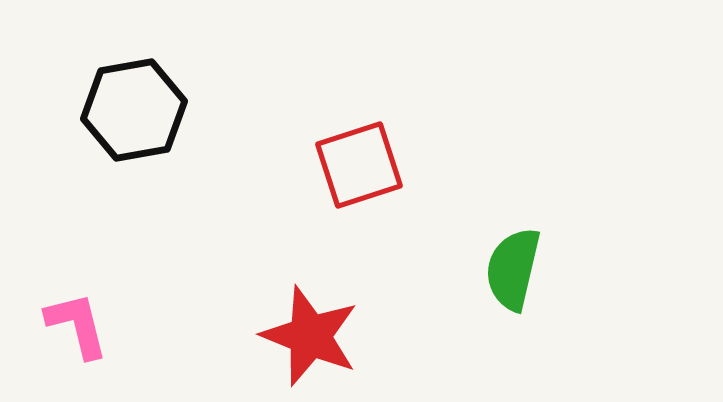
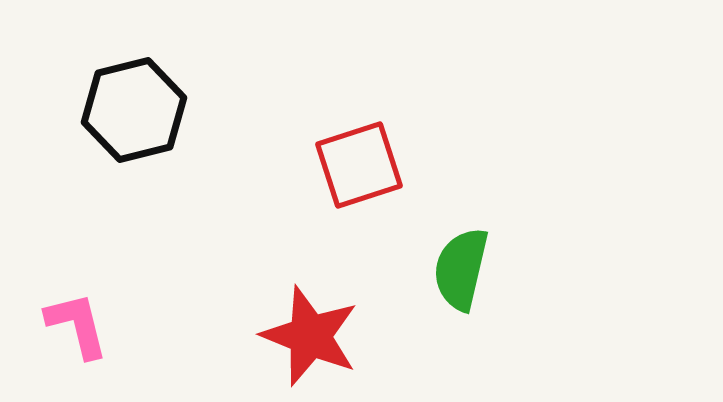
black hexagon: rotated 4 degrees counterclockwise
green semicircle: moved 52 px left
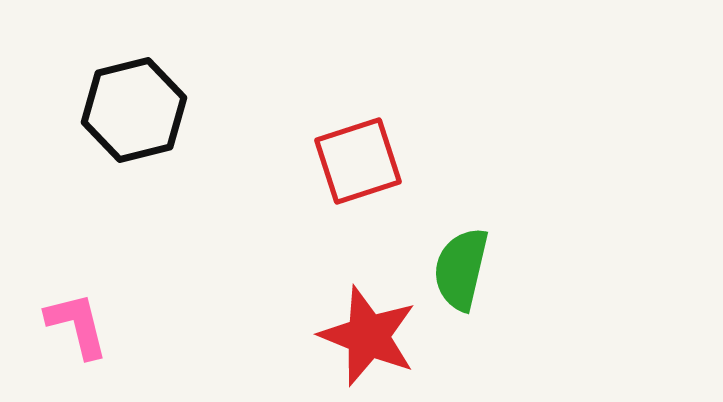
red square: moved 1 px left, 4 px up
red star: moved 58 px right
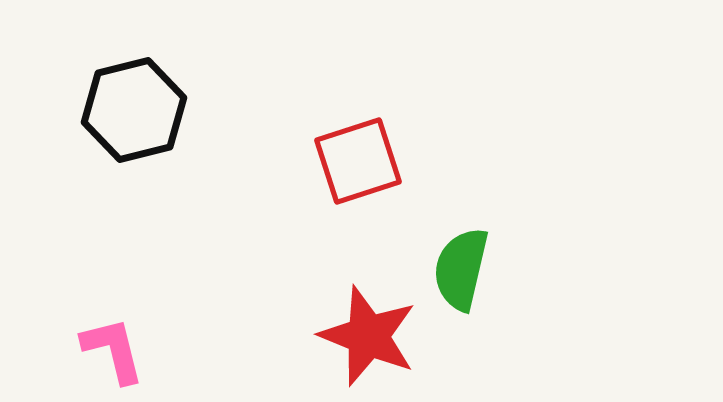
pink L-shape: moved 36 px right, 25 px down
